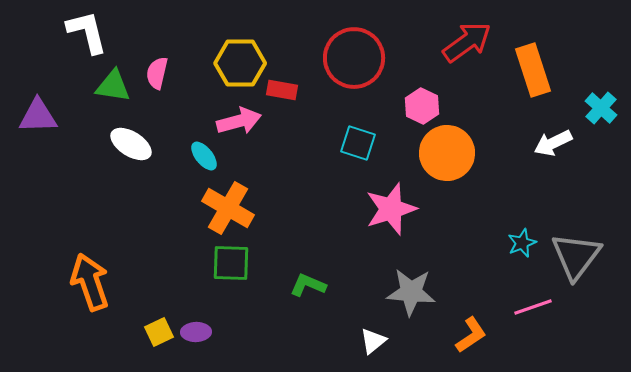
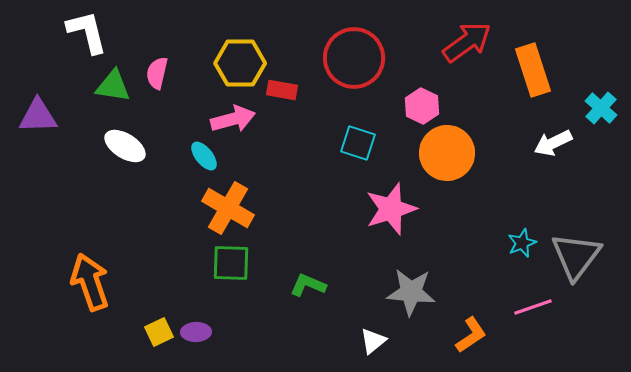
pink arrow: moved 6 px left, 2 px up
white ellipse: moved 6 px left, 2 px down
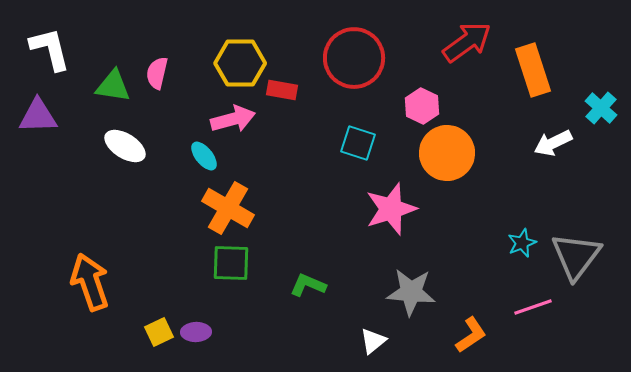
white L-shape: moved 37 px left, 17 px down
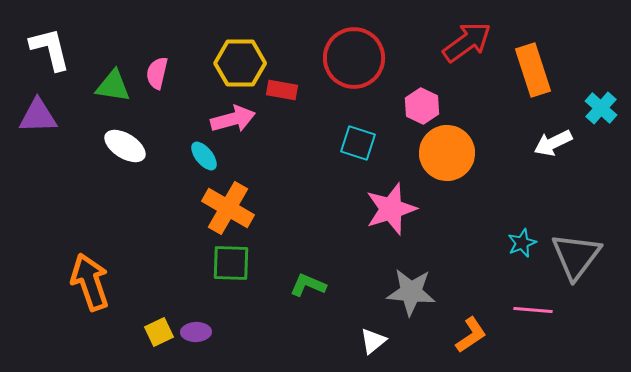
pink line: moved 3 px down; rotated 24 degrees clockwise
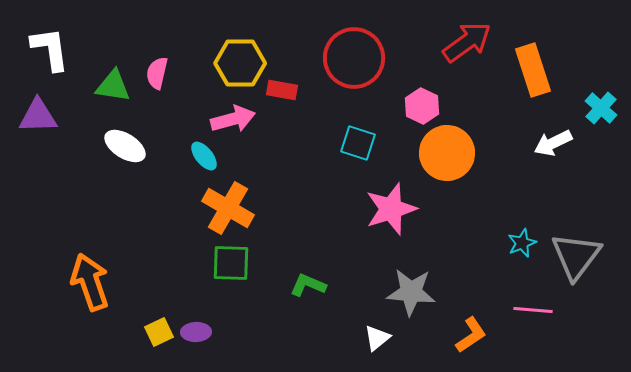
white L-shape: rotated 6 degrees clockwise
white triangle: moved 4 px right, 3 px up
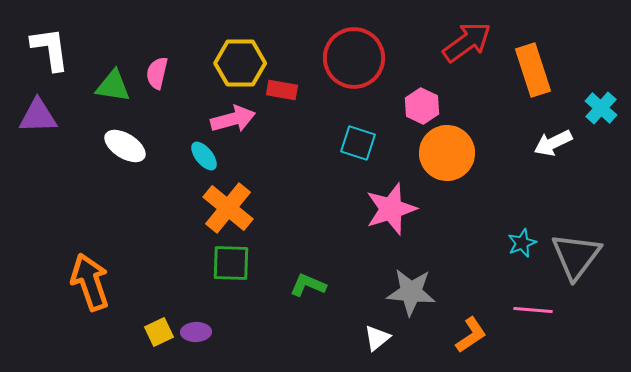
orange cross: rotated 9 degrees clockwise
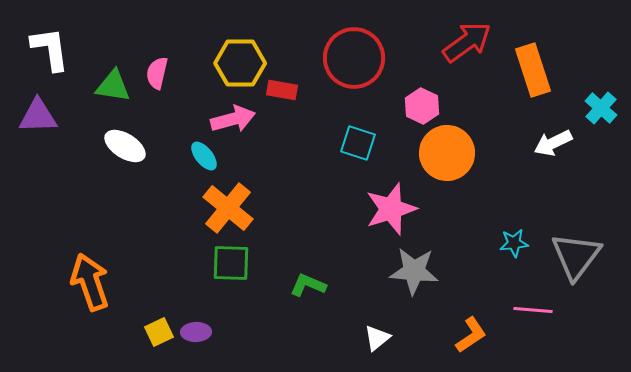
cyan star: moved 8 px left; rotated 16 degrees clockwise
gray star: moved 3 px right, 21 px up
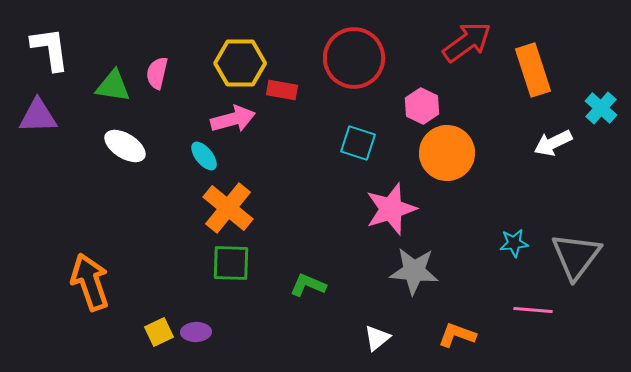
orange L-shape: moved 14 px left; rotated 126 degrees counterclockwise
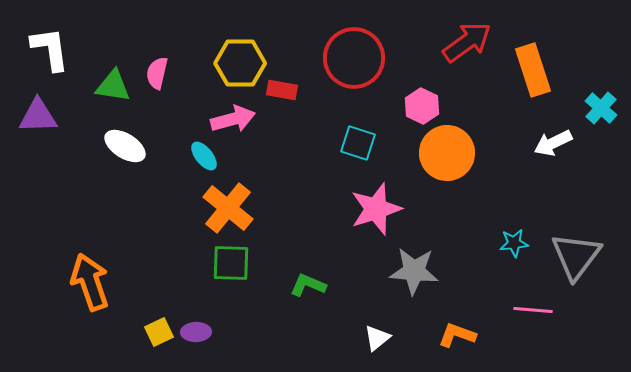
pink star: moved 15 px left
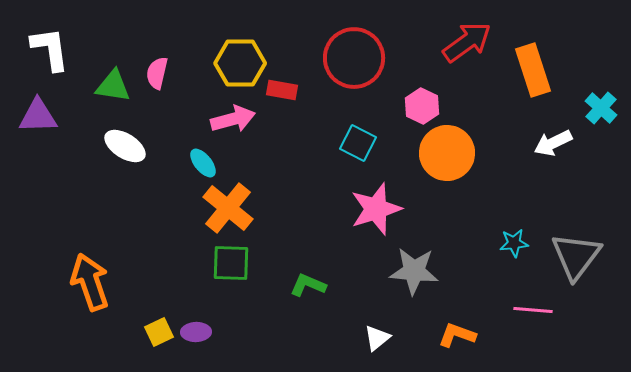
cyan square: rotated 9 degrees clockwise
cyan ellipse: moved 1 px left, 7 px down
